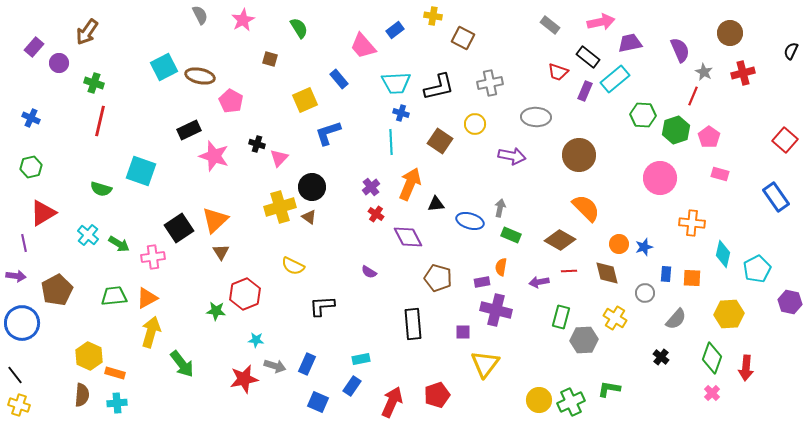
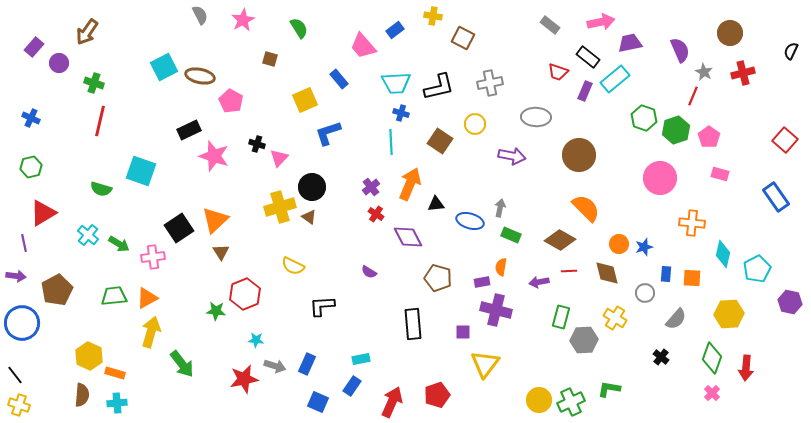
green hexagon at (643, 115): moved 1 px right, 3 px down; rotated 15 degrees clockwise
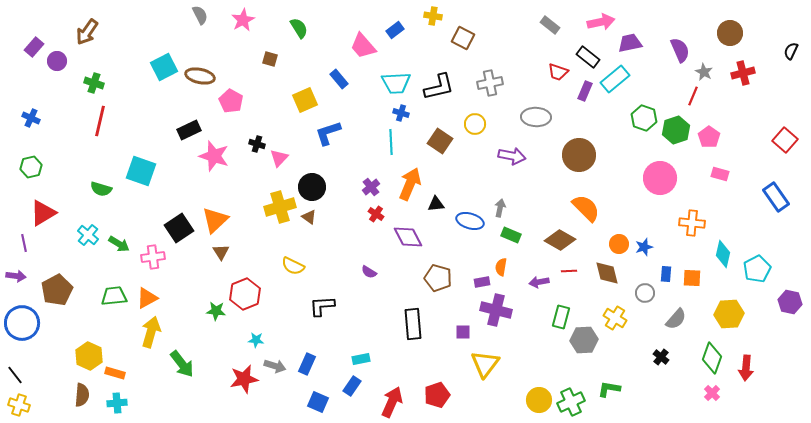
purple circle at (59, 63): moved 2 px left, 2 px up
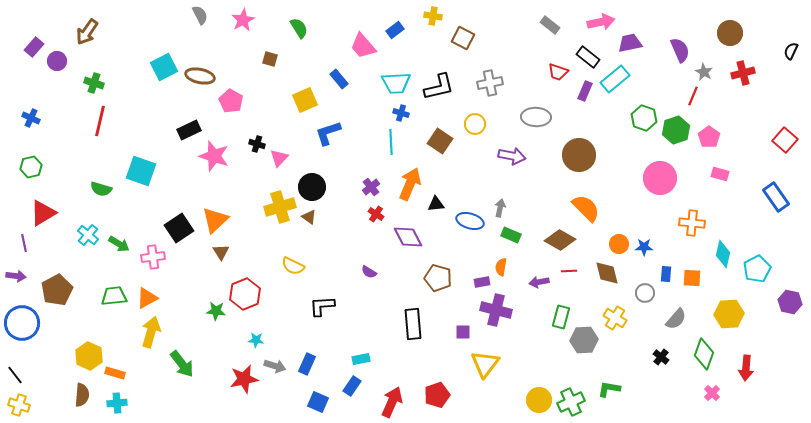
blue star at (644, 247): rotated 18 degrees clockwise
green diamond at (712, 358): moved 8 px left, 4 px up
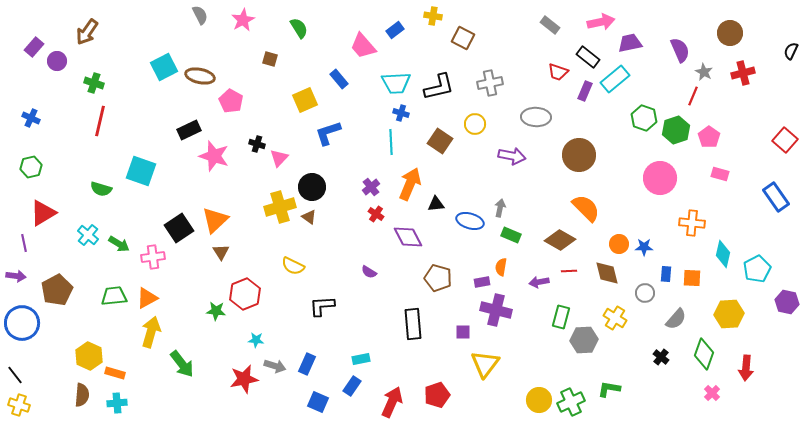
purple hexagon at (790, 302): moved 3 px left
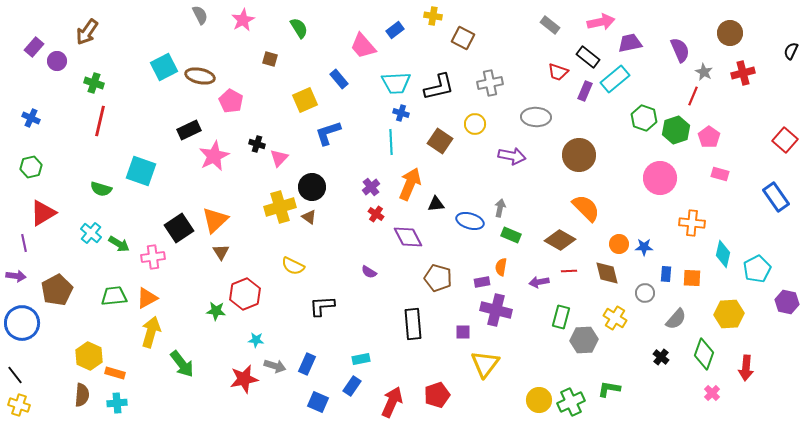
pink star at (214, 156): rotated 28 degrees clockwise
cyan cross at (88, 235): moved 3 px right, 2 px up
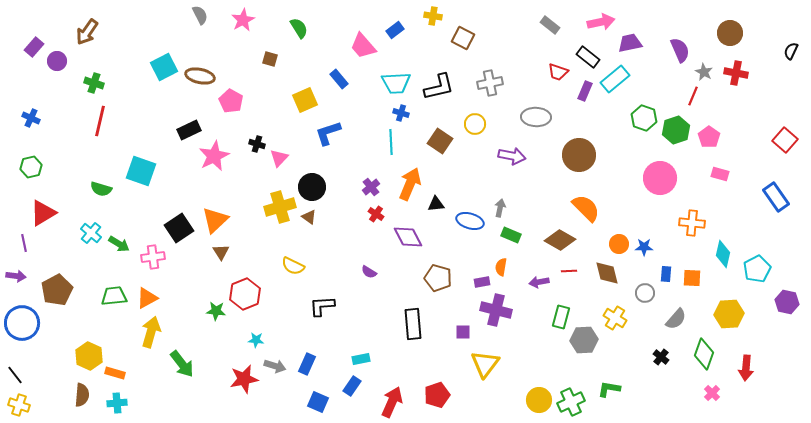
red cross at (743, 73): moved 7 px left; rotated 25 degrees clockwise
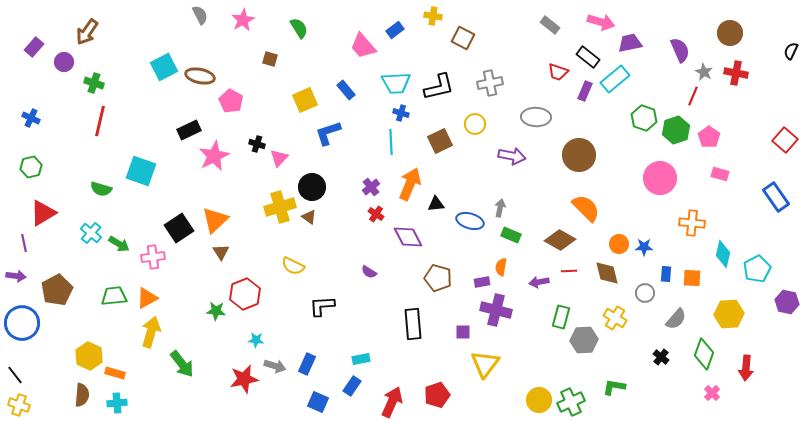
pink arrow at (601, 22): rotated 28 degrees clockwise
purple circle at (57, 61): moved 7 px right, 1 px down
blue rectangle at (339, 79): moved 7 px right, 11 px down
brown square at (440, 141): rotated 30 degrees clockwise
green L-shape at (609, 389): moved 5 px right, 2 px up
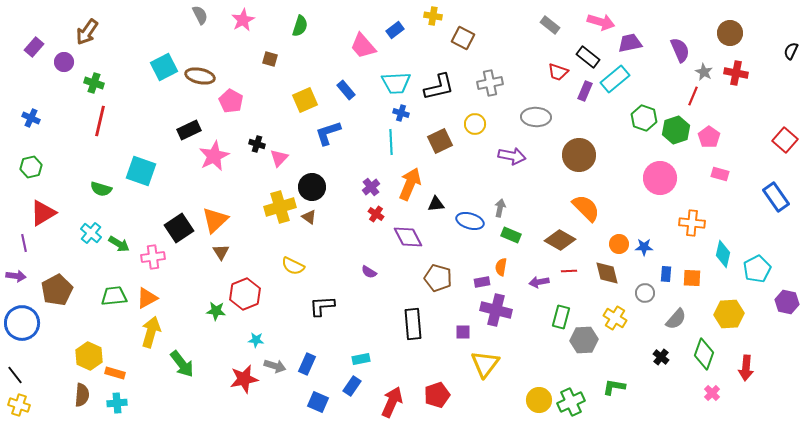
green semicircle at (299, 28): moved 1 px right, 2 px up; rotated 50 degrees clockwise
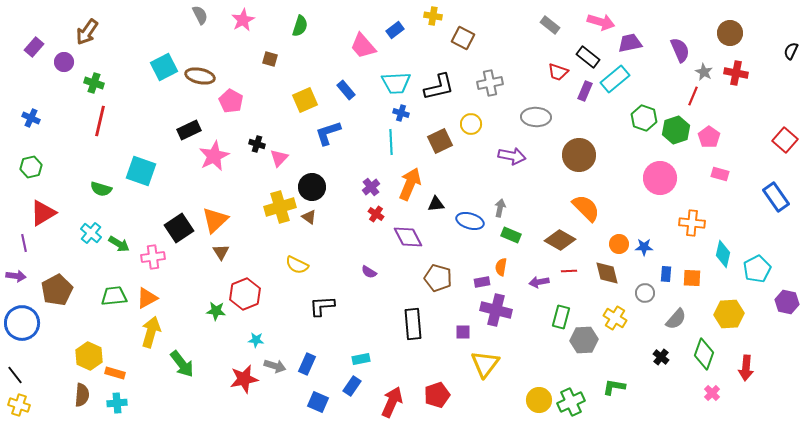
yellow circle at (475, 124): moved 4 px left
yellow semicircle at (293, 266): moved 4 px right, 1 px up
